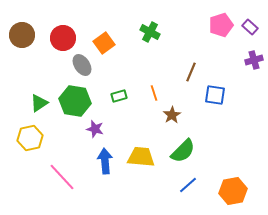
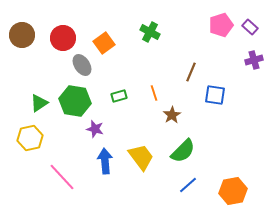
yellow trapezoid: rotated 48 degrees clockwise
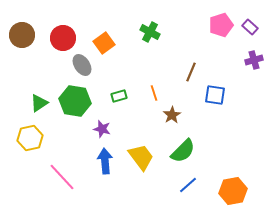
purple star: moved 7 px right
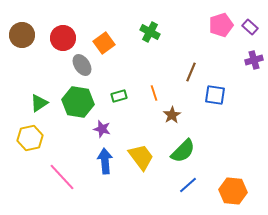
green hexagon: moved 3 px right, 1 px down
orange hexagon: rotated 16 degrees clockwise
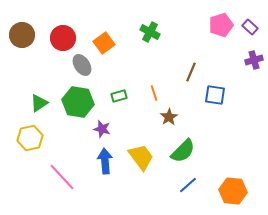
brown star: moved 3 px left, 2 px down
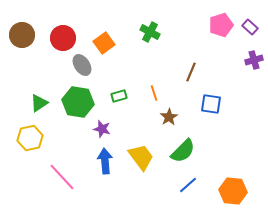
blue square: moved 4 px left, 9 px down
